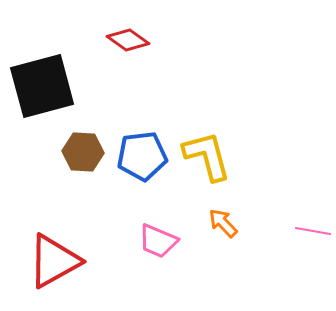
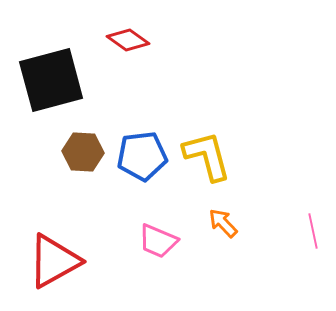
black square: moved 9 px right, 6 px up
pink line: rotated 68 degrees clockwise
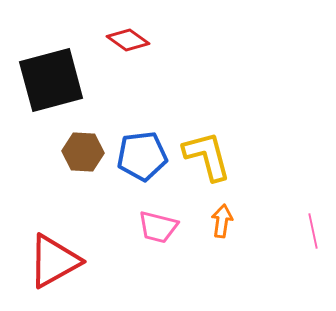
orange arrow: moved 1 px left, 2 px up; rotated 52 degrees clockwise
pink trapezoid: moved 14 px up; rotated 9 degrees counterclockwise
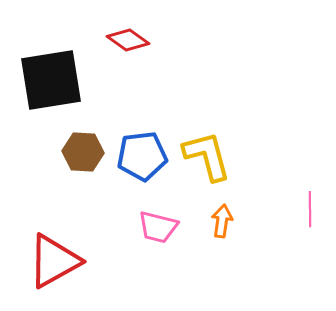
black square: rotated 6 degrees clockwise
pink line: moved 3 px left, 22 px up; rotated 12 degrees clockwise
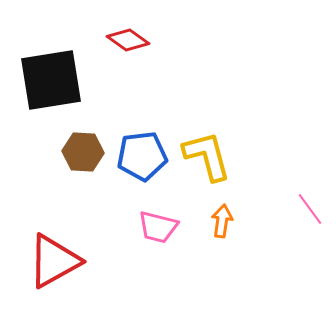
pink line: rotated 36 degrees counterclockwise
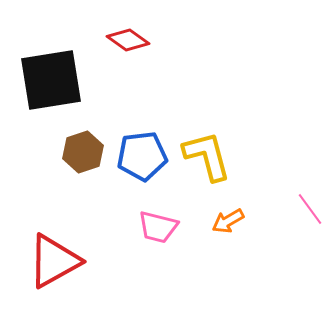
brown hexagon: rotated 21 degrees counterclockwise
orange arrow: moved 6 px right; rotated 128 degrees counterclockwise
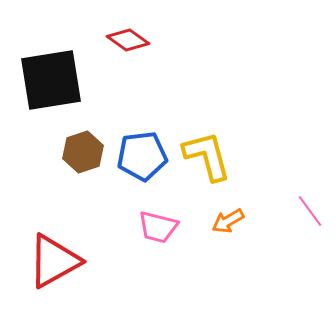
pink line: moved 2 px down
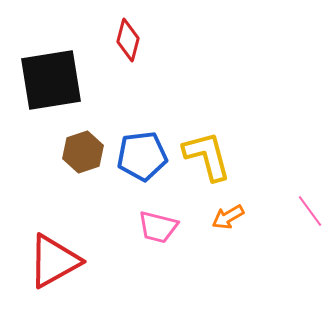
red diamond: rotated 69 degrees clockwise
orange arrow: moved 4 px up
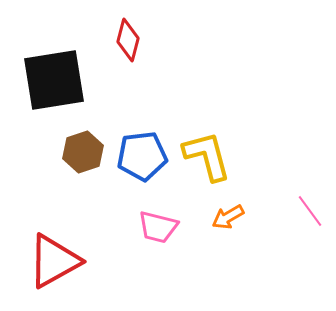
black square: moved 3 px right
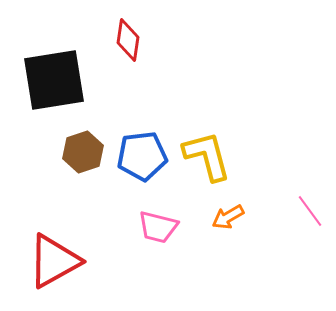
red diamond: rotated 6 degrees counterclockwise
